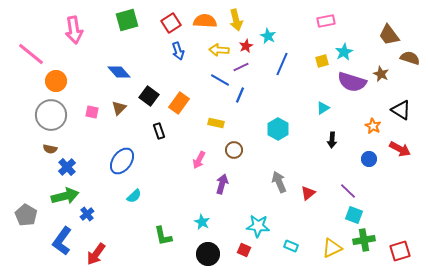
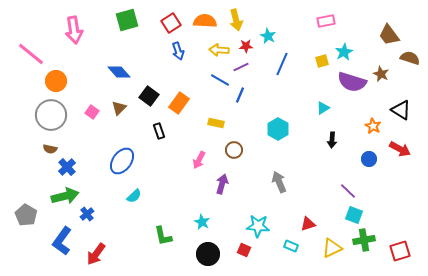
red star at (246, 46): rotated 24 degrees clockwise
pink square at (92, 112): rotated 24 degrees clockwise
red triangle at (308, 193): moved 31 px down; rotated 21 degrees clockwise
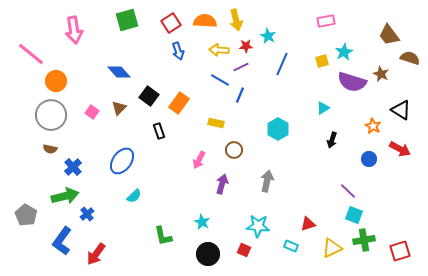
black arrow at (332, 140): rotated 14 degrees clockwise
blue cross at (67, 167): moved 6 px right
gray arrow at (279, 182): moved 12 px left, 1 px up; rotated 35 degrees clockwise
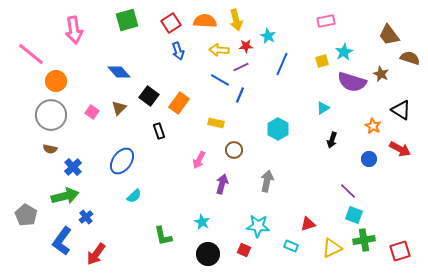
blue cross at (87, 214): moved 1 px left, 3 px down
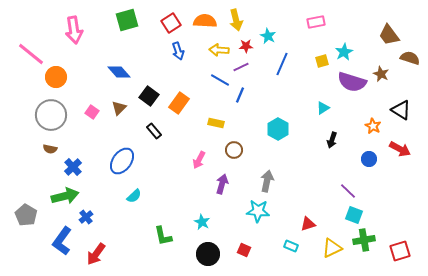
pink rectangle at (326, 21): moved 10 px left, 1 px down
orange circle at (56, 81): moved 4 px up
black rectangle at (159, 131): moved 5 px left; rotated 21 degrees counterclockwise
cyan star at (258, 226): moved 15 px up
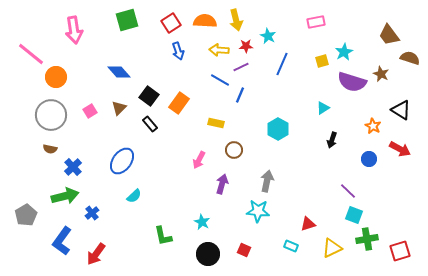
pink square at (92, 112): moved 2 px left, 1 px up; rotated 24 degrees clockwise
black rectangle at (154, 131): moved 4 px left, 7 px up
gray pentagon at (26, 215): rotated 10 degrees clockwise
blue cross at (86, 217): moved 6 px right, 4 px up
green cross at (364, 240): moved 3 px right, 1 px up
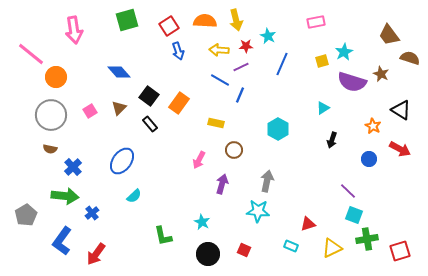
red square at (171, 23): moved 2 px left, 3 px down
green arrow at (65, 196): rotated 20 degrees clockwise
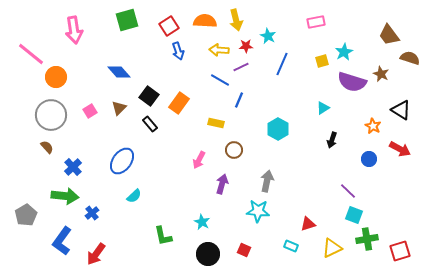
blue line at (240, 95): moved 1 px left, 5 px down
brown semicircle at (50, 149): moved 3 px left, 2 px up; rotated 144 degrees counterclockwise
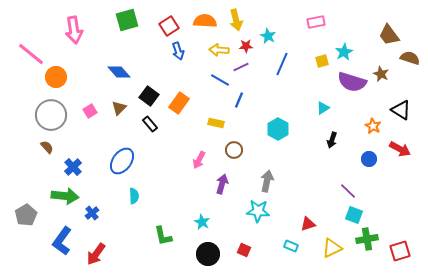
cyan semicircle at (134, 196): rotated 49 degrees counterclockwise
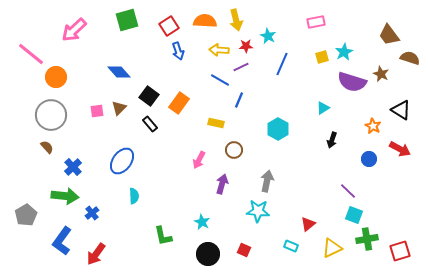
pink arrow at (74, 30): rotated 56 degrees clockwise
yellow square at (322, 61): moved 4 px up
pink square at (90, 111): moved 7 px right; rotated 24 degrees clockwise
red triangle at (308, 224): rotated 21 degrees counterclockwise
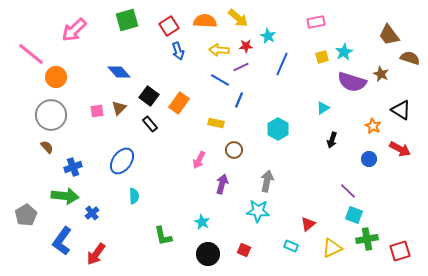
yellow arrow at (236, 20): moved 2 px right, 2 px up; rotated 35 degrees counterclockwise
blue cross at (73, 167): rotated 24 degrees clockwise
